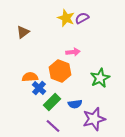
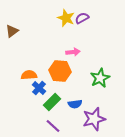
brown triangle: moved 11 px left, 1 px up
orange hexagon: rotated 15 degrees counterclockwise
orange semicircle: moved 1 px left, 2 px up
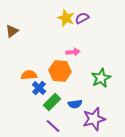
green star: moved 1 px right
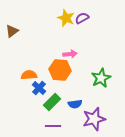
pink arrow: moved 3 px left, 2 px down
orange hexagon: moved 1 px up
purple line: rotated 42 degrees counterclockwise
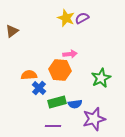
green rectangle: moved 5 px right; rotated 30 degrees clockwise
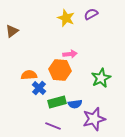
purple semicircle: moved 9 px right, 4 px up
purple line: rotated 21 degrees clockwise
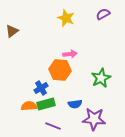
purple semicircle: moved 12 px right
orange semicircle: moved 31 px down
blue cross: moved 2 px right; rotated 16 degrees clockwise
green rectangle: moved 11 px left, 2 px down
purple star: rotated 20 degrees clockwise
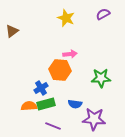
green star: rotated 24 degrees clockwise
blue semicircle: rotated 16 degrees clockwise
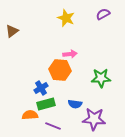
orange semicircle: moved 1 px right, 9 px down
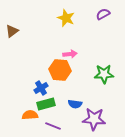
green star: moved 3 px right, 4 px up
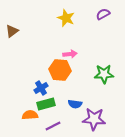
purple line: rotated 49 degrees counterclockwise
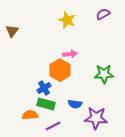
yellow star: moved 1 px right, 2 px down
brown triangle: rotated 16 degrees counterclockwise
orange hexagon: rotated 25 degrees clockwise
blue cross: moved 3 px right
green rectangle: rotated 30 degrees clockwise
purple star: moved 2 px right, 1 px up
